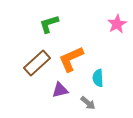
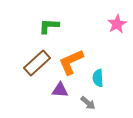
green L-shape: moved 2 px down; rotated 20 degrees clockwise
orange L-shape: moved 3 px down
purple triangle: rotated 18 degrees clockwise
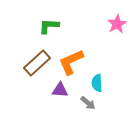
cyan semicircle: moved 1 px left, 5 px down
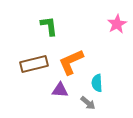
green L-shape: rotated 80 degrees clockwise
brown rectangle: moved 3 px left, 1 px down; rotated 28 degrees clockwise
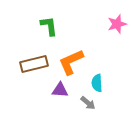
pink star: rotated 12 degrees clockwise
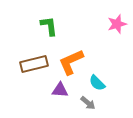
cyan semicircle: rotated 42 degrees counterclockwise
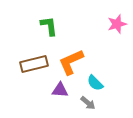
cyan semicircle: moved 2 px left
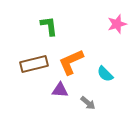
cyan semicircle: moved 10 px right, 9 px up
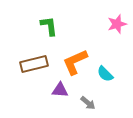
orange L-shape: moved 4 px right
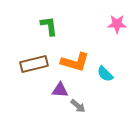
pink star: rotated 18 degrees clockwise
orange L-shape: rotated 140 degrees counterclockwise
gray arrow: moved 10 px left, 3 px down
